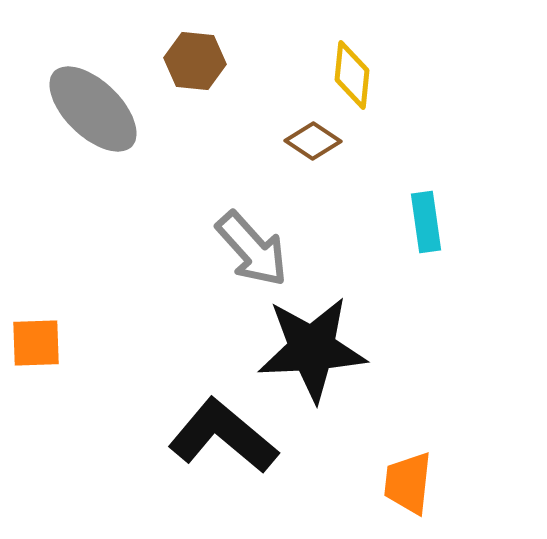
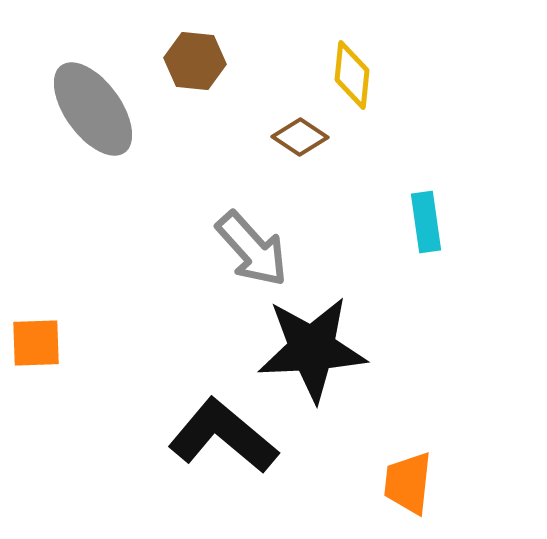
gray ellipse: rotated 10 degrees clockwise
brown diamond: moved 13 px left, 4 px up
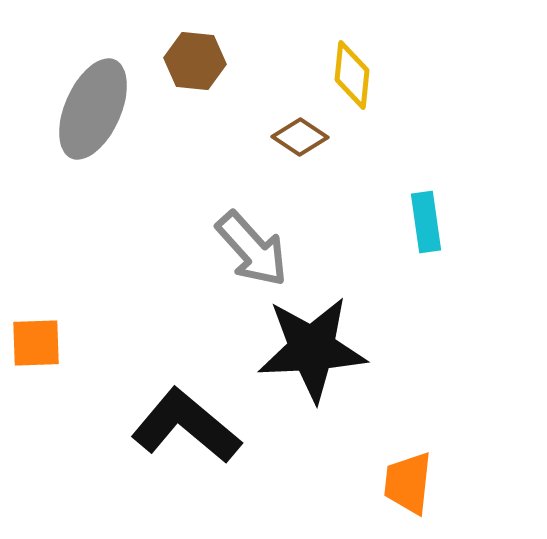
gray ellipse: rotated 60 degrees clockwise
black L-shape: moved 37 px left, 10 px up
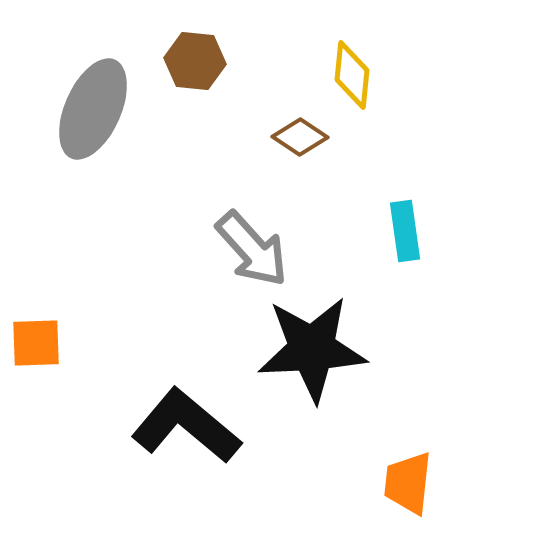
cyan rectangle: moved 21 px left, 9 px down
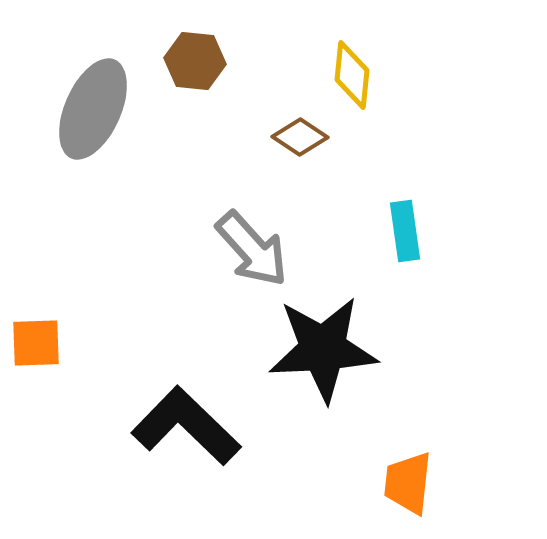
black star: moved 11 px right
black L-shape: rotated 4 degrees clockwise
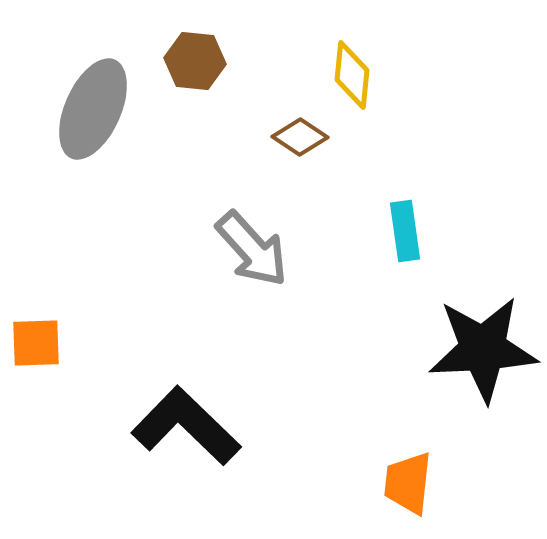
black star: moved 160 px right
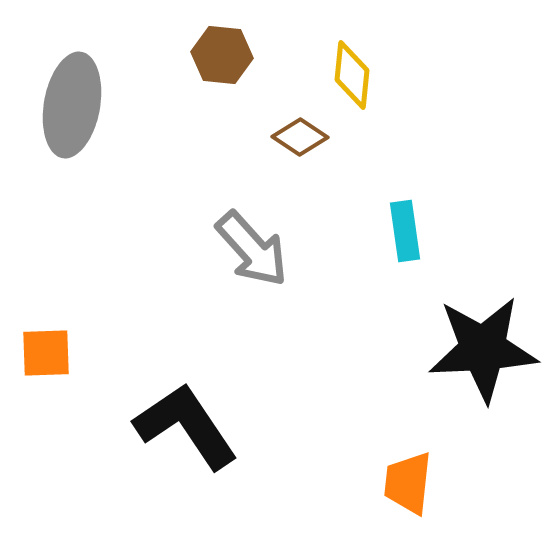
brown hexagon: moved 27 px right, 6 px up
gray ellipse: moved 21 px left, 4 px up; rotated 14 degrees counterclockwise
orange square: moved 10 px right, 10 px down
black L-shape: rotated 12 degrees clockwise
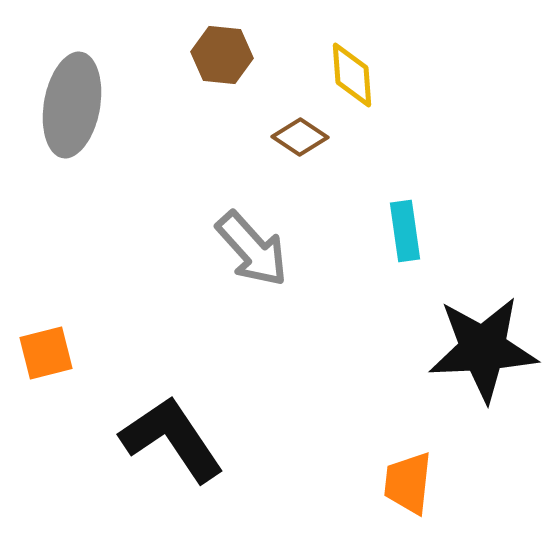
yellow diamond: rotated 10 degrees counterclockwise
orange square: rotated 12 degrees counterclockwise
black L-shape: moved 14 px left, 13 px down
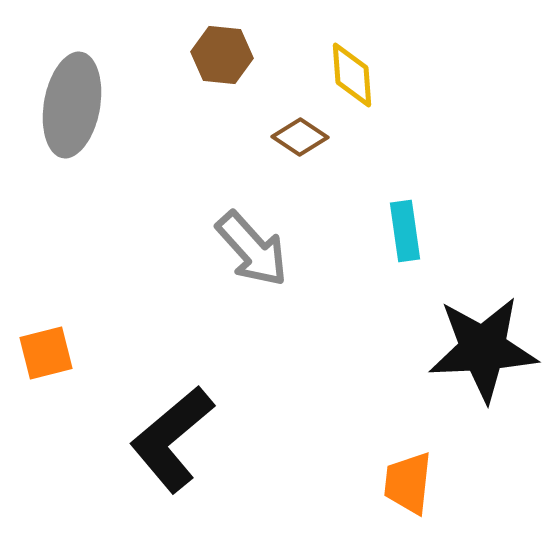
black L-shape: rotated 96 degrees counterclockwise
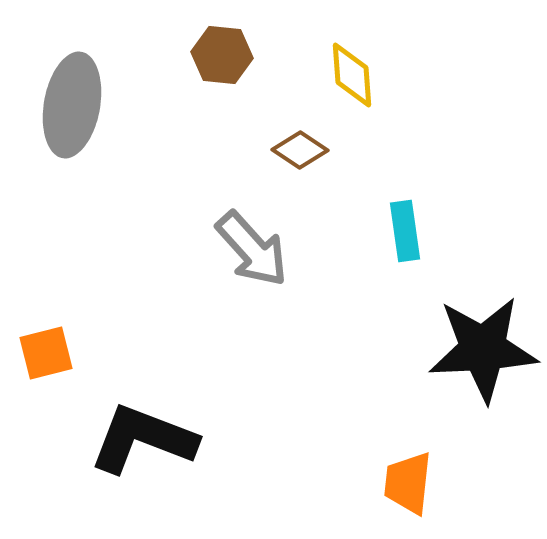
brown diamond: moved 13 px down
black L-shape: moved 29 px left; rotated 61 degrees clockwise
